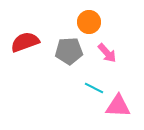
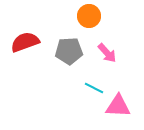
orange circle: moved 6 px up
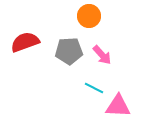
pink arrow: moved 5 px left, 2 px down
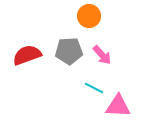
red semicircle: moved 2 px right, 13 px down
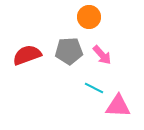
orange circle: moved 1 px down
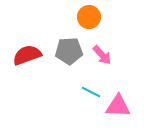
cyan line: moved 3 px left, 4 px down
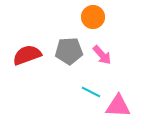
orange circle: moved 4 px right
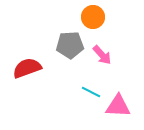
gray pentagon: moved 1 px right, 6 px up
red semicircle: moved 13 px down
